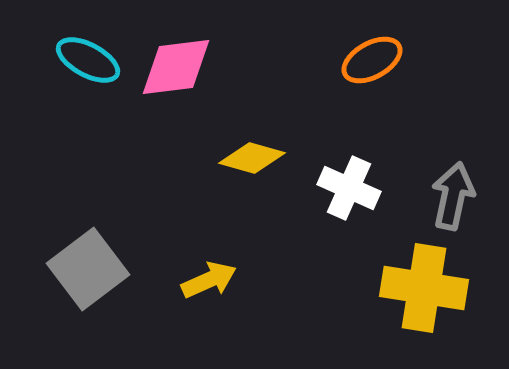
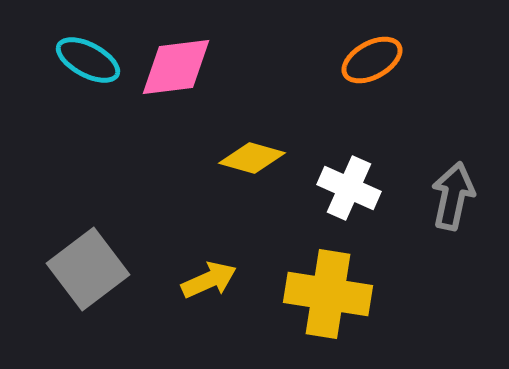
yellow cross: moved 96 px left, 6 px down
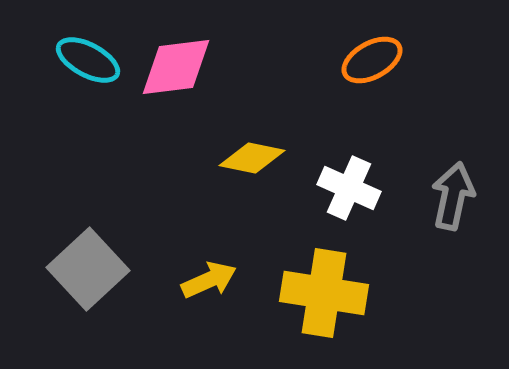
yellow diamond: rotated 4 degrees counterclockwise
gray square: rotated 6 degrees counterclockwise
yellow cross: moved 4 px left, 1 px up
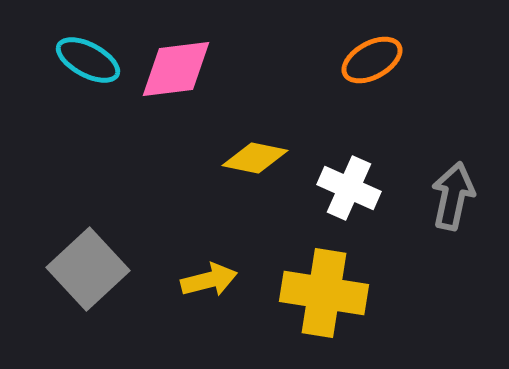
pink diamond: moved 2 px down
yellow diamond: moved 3 px right
yellow arrow: rotated 10 degrees clockwise
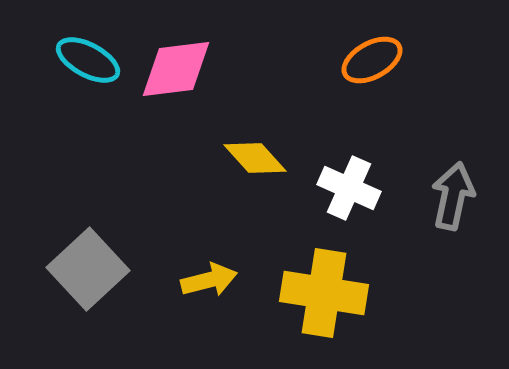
yellow diamond: rotated 36 degrees clockwise
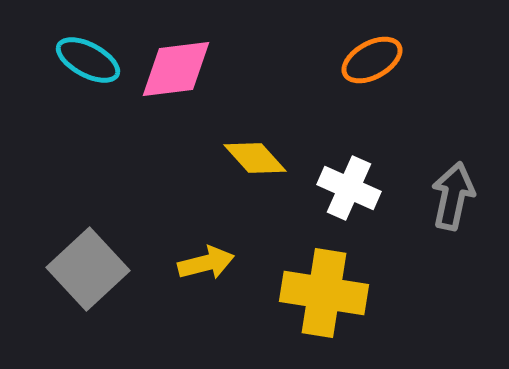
yellow arrow: moved 3 px left, 17 px up
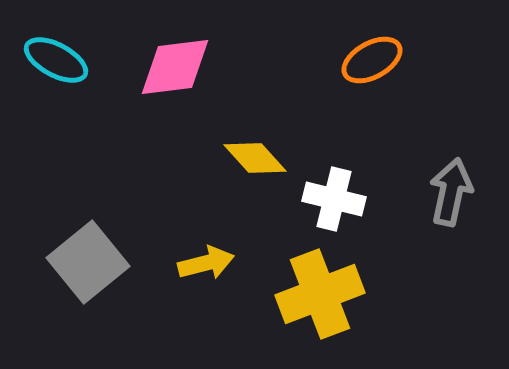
cyan ellipse: moved 32 px left
pink diamond: moved 1 px left, 2 px up
white cross: moved 15 px left, 11 px down; rotated 10 degrees counterclockwise
gray arrow: moved 2 px left, 4 px up
gray square: moved 7 px up; rotated 4 degrees clockwise
yellow cross: moved 4 px left, 1 px down; rotated 30 degrees counterclockwise
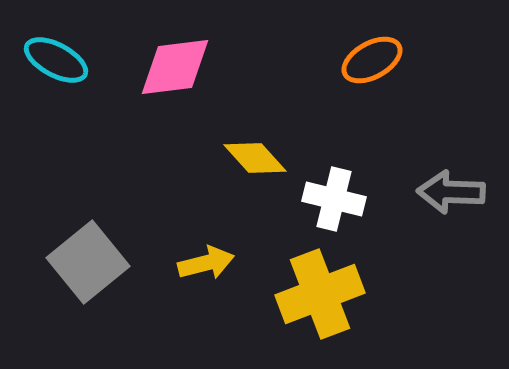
gray arrow: rotated 100 degrees counterclockwise
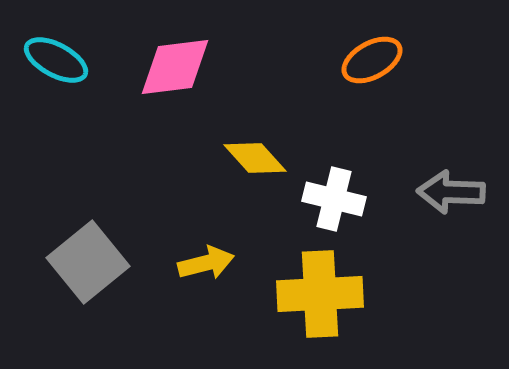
yellow cross: rotated 18 degrees clockwise
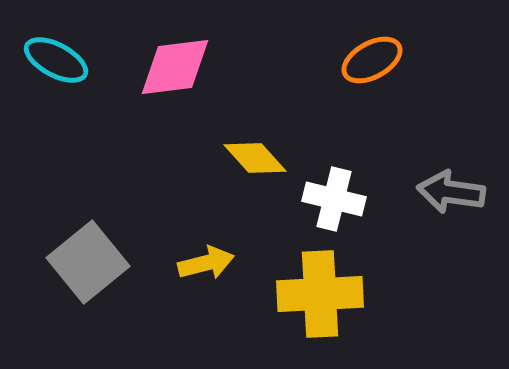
gray arrow: rotated 6 degrees clockwise
